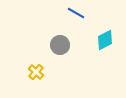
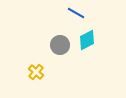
cyan diamond: moved 18 px left
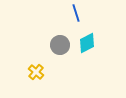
blue line: rotated 42 degrees clockwise
cyan diamond: moved 3 px down
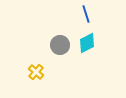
blue line: moved 10 px right, 1 px down
